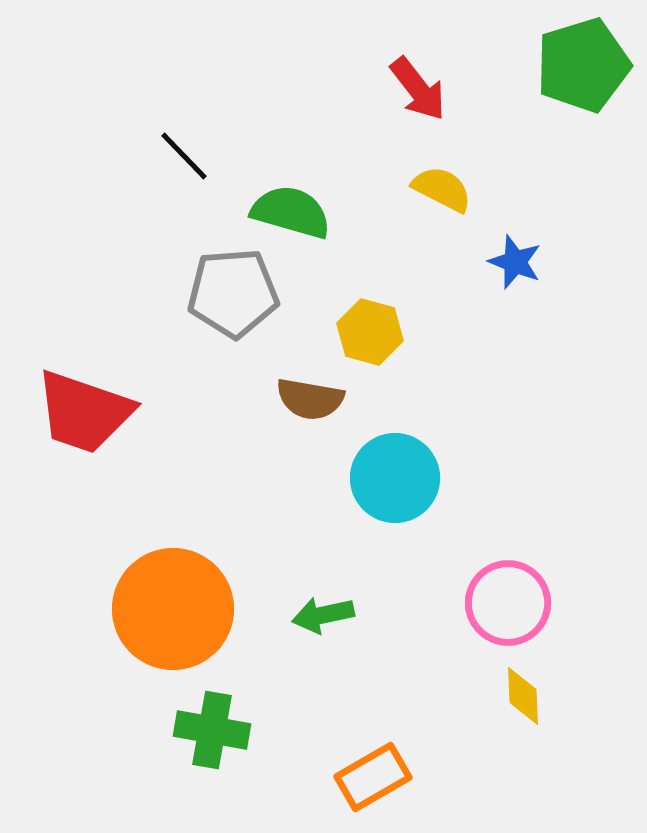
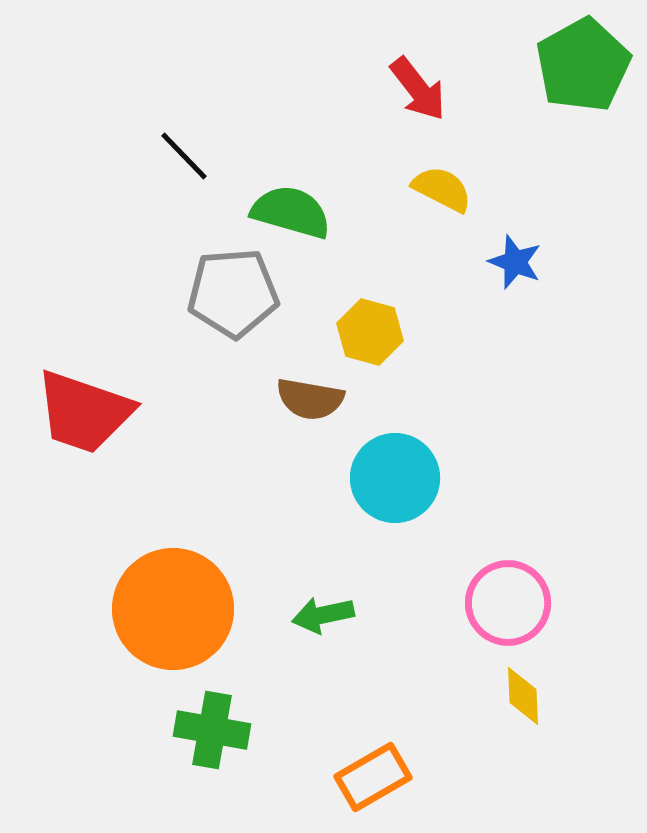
green pentagon: rotated 12 degrees counterclockwise
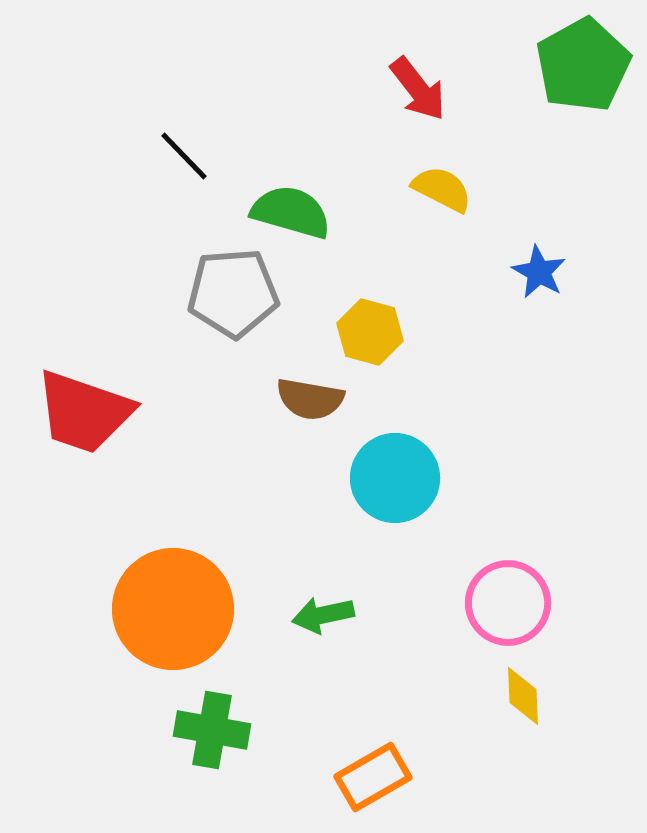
blue star: moved 24 px right, 10 px down; rotated 8 degrees clockwise
